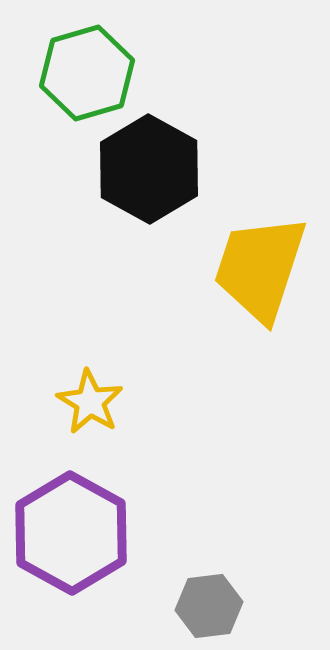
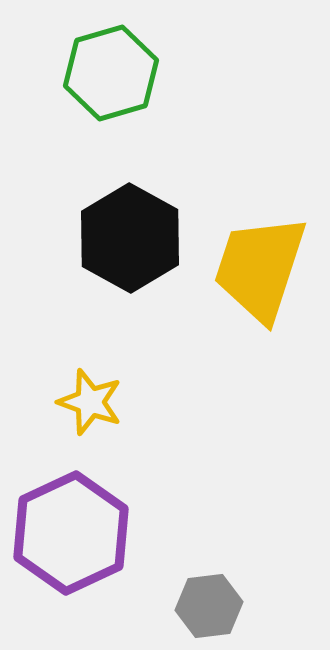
green hexagon: moved 24 px right
black hexagon: moved 19 px left, 69 px down
yellow star: rotated 12 degrees counterclockwise
purple hexagon: rotated 6 degrees clockwise
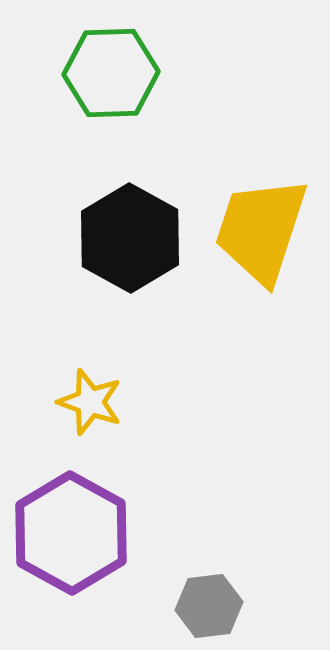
green hexagon: rotated 14 degrees clockwise
yellow trapezoid: moved 1 px right, 38 px up
purple hexagon: rotated 6 degrees counterclockwise
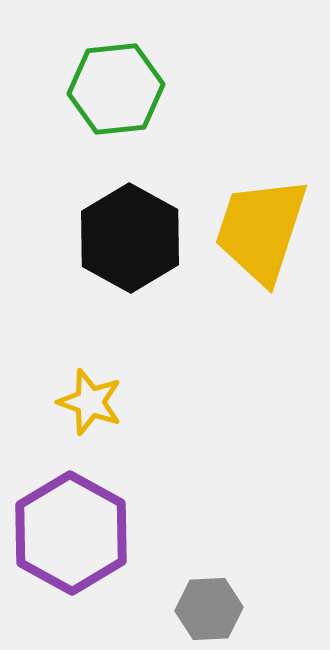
green hexagon: moved 5 px right, 16 px down; rotated 4 degrees counterclockwise
gray hexagon: moved 3 px down; rotated 4 degrees clockwise
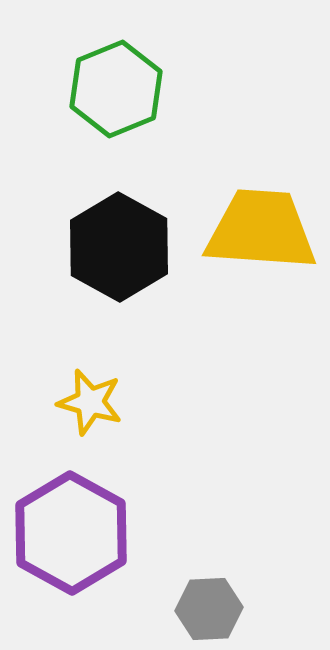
green hexagon: rotated 16 degrees counterclockwise
yellow trapezoid: rotated 76 degrees clockwise
black hexagon: moved 11 px left, 9 px down
yellow star: rotated 4 degrees counterclockwise
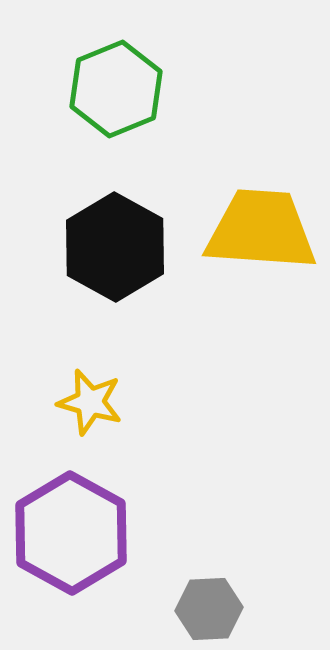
black hexagon: moved 4 px left
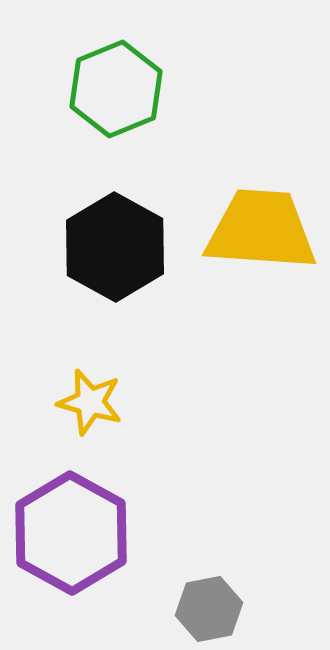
gray hexagon: rotated 8 degrees counterclockwise
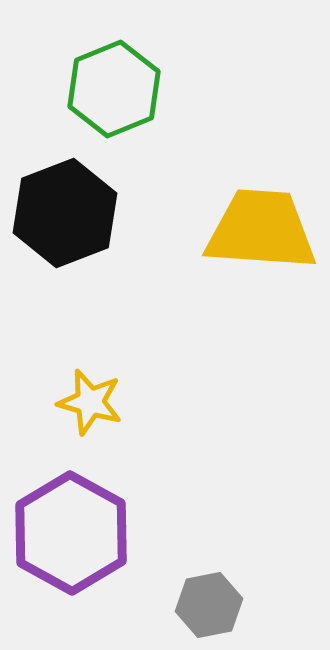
green hexagon: moved 2 px left
black hexagon: moved 50 px left, 34 px up; rotated 10 degrees clockwise
gray hexagon: moved 4 px up
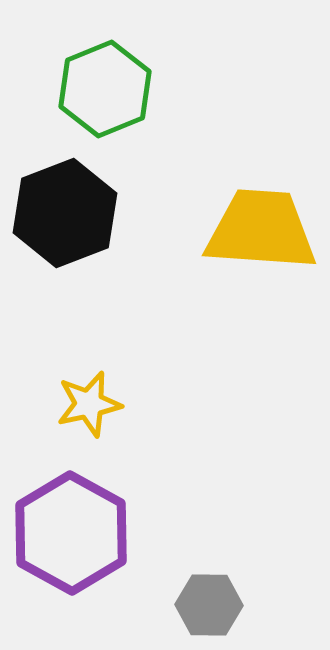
green hexagon: moved 9 px left
yellow star: moved 1 px left, 2 px down; rotated 28 degrees counterclockwise
gray hexagon: rotated 12 degrees clockwise
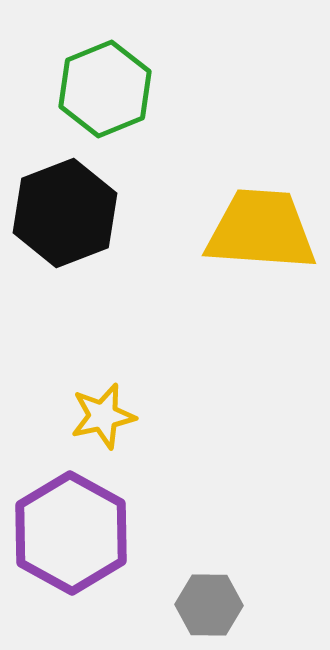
yellow star: moved 14 px right, 12 px down
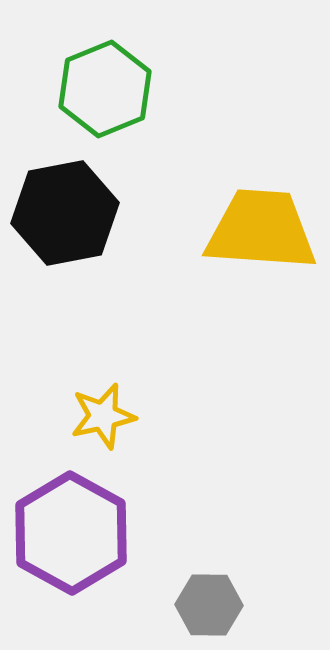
black hexagon: rotated 10 degrees clockwise
